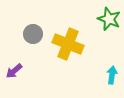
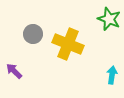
purple arrow: rotated 84 degrees clockwise
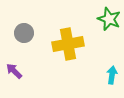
gray circle: moved 9 px left, 1 px up
yellow cross: rotated 32 degrees counterclockwise
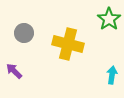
green star: rotated 15 degrees clockwise
yellow cross: rotated 24 degrees clockwise
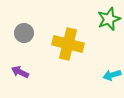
green star: rotated 15 degrees clockwise
purple arrow: moved 6 px right, 1 px down; rotated 18 degrees counterclockwise
cyan arrow: rotated 114 degrees counterclockwise
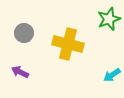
cyan arrow: rotated 18 degrees counterclockwise
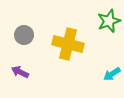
green star: moved 2 px down
gray circle: moved 2 px down
cyan arrow: moved 1 px up
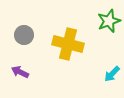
cyan arrow: rotated 12 degrees counterclockwise
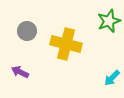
gray circle: moved 3 px right, 4 px up
yellow cross: moved 2 px left
cyan arrow: moved 4 px down
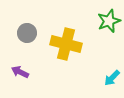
gray circle: moved 2 px down
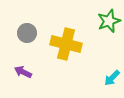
purple arrow: moved 3 px right
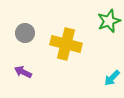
gray circle: moved 2 px left
